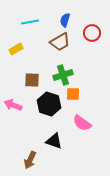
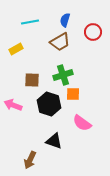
red circle: moved 1 px right, 1 px up
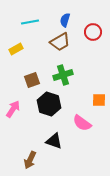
brown square: rotated 21 degrees counterclockwise
orange square: moved 26 px right, 6 px down
pink arrow: moved 4 px down; rotated 102 degrees clockwise
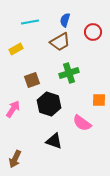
green cross: moved 6 px right, 2 px up
brown arrow: moved 15 px left, 1 px up
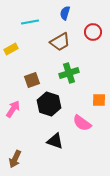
blue semicircle: moved 7 px up
yellow rectangle: moved 5 px left
black triangle: moved 1 px right
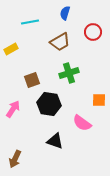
black hexagon: rotated 10 degrees counterclockwise
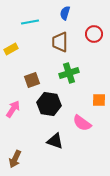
red circle: moved 1 px right, 2 px down
brown trapezoid: rotated 120 degrees clockwise
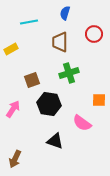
cyan line: moved 1 px left
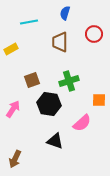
green cross: moved 8 px down
pink semicircle: rotated 78 degrees counterclockwise
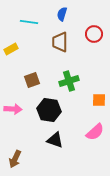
blue semicircle: moved 3 px left, 1 px down
cyan line: rotated 18 degrees clockwise
black hexagon: moved 6 px down
pink arrow: rotated 60 degrees clockwise
pink semicircle: moved 13 px right, 9 px down
black triangle: moved 1 px up
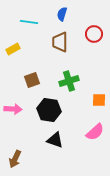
yellow rectangle: moved 2 px right
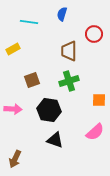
brown trapezoid: moved 9 px right, 9 px down
